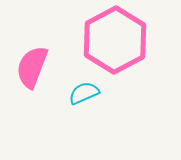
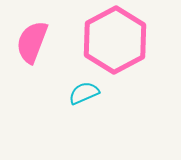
pink semicircle: moved 25 px up
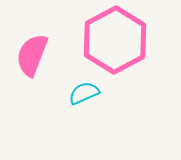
pink semicircle: moved 13 px down
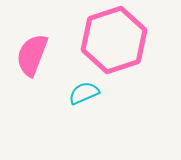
pink hexagon: moved 1 px left; rotated 10 degrees clockwise
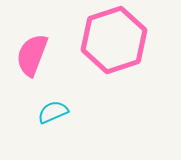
cyan semicircle: moved 31 px left, 19 px down
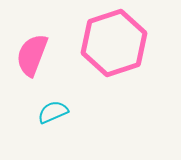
pink hexagon: moved 3 px down
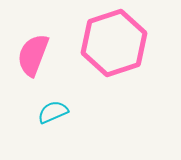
pink semicircle: moved 1 px right
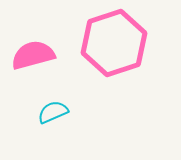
pink semicircle: rotated 54 degrees clockwise
